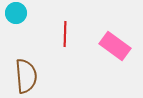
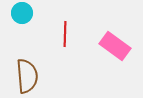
cyan circle: moved 6 px right
brown semicircle: moved 1 px right
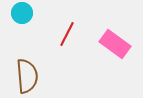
red line: moved 2 px right; rotated 25 degrees clockwise
pink rectangle: moved 2 px up
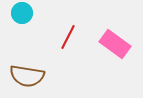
red line: moved 1 px right, 3 px down
brown semicircle: rotated 104 degrees clockwise
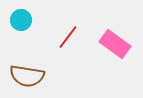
cyan circle: moved 1 px left, 7 px down
red line: rotated 10 degrees clockwise
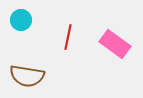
red line: rotated 25 degrees counterclockwise
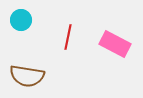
pink rectangle: rotated 8 degrees counterclockwise
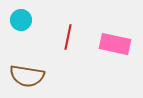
pink rectangle: rotated 16 degrees counterclockwise
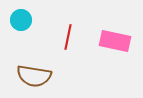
pink rectangle: moved 3 px up
brown semicircle: moved 7 px right
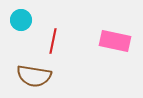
red line: moved 15 px left, 4 px down
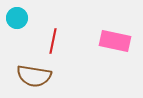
cyan circle: moved 4 px left, 2 px up
